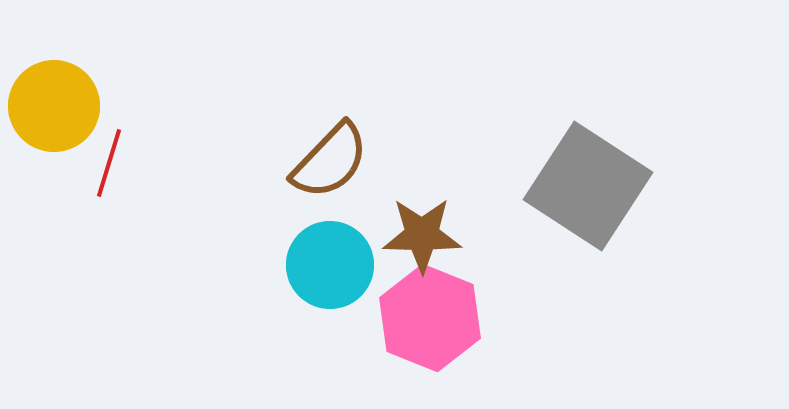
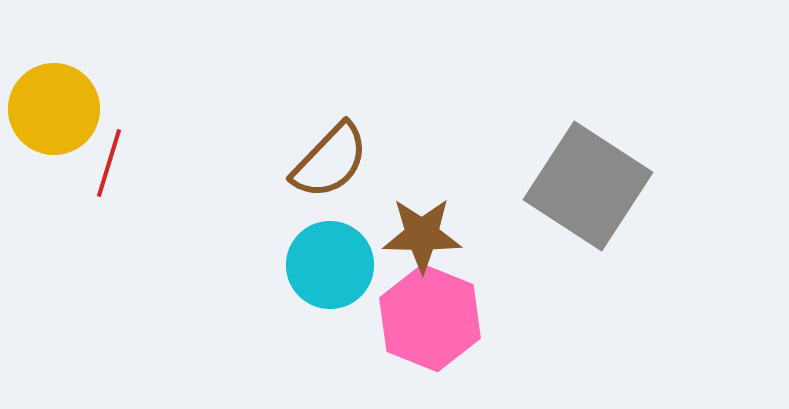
yellow circle: moved 3 px down
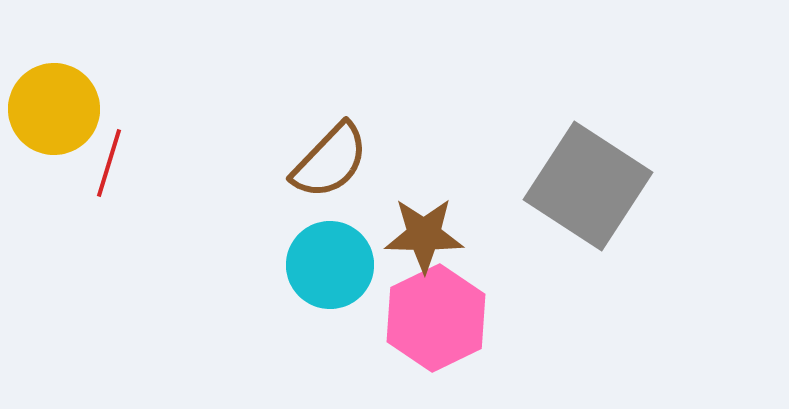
brown star: moved 2 px right
pink hexagon: moved 6 px right; rotated 12 degrees clockwise
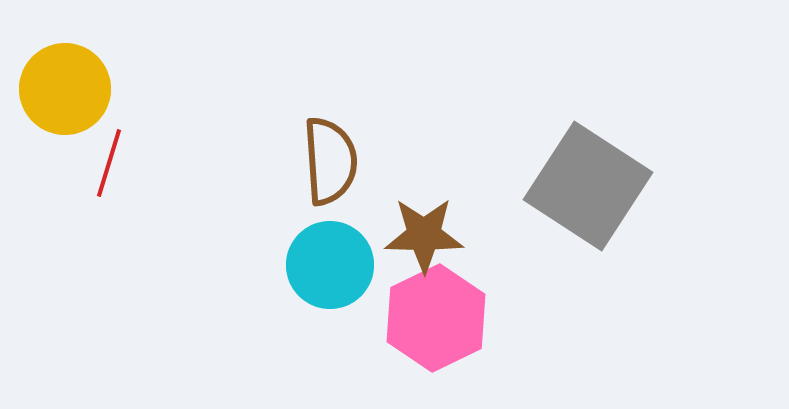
yellow circle: moved 11 px right, 20 px up
brown semicircle: rotated 48 degrees counterclockwise
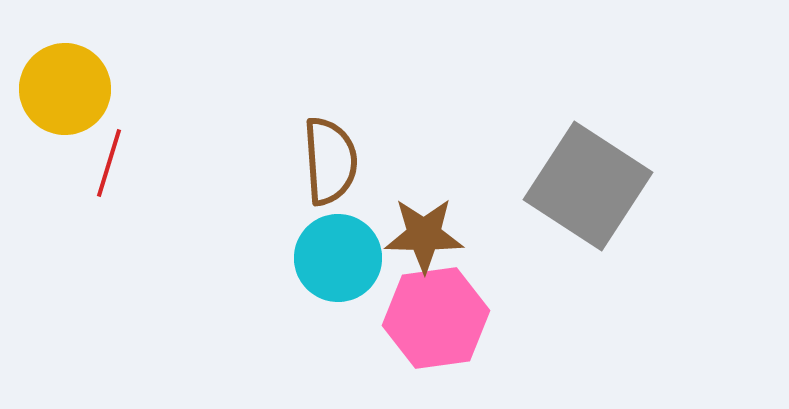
cyan circle: moved 8 px right, 7 px up
pink hexagon: rotated 18 degrees clockwise
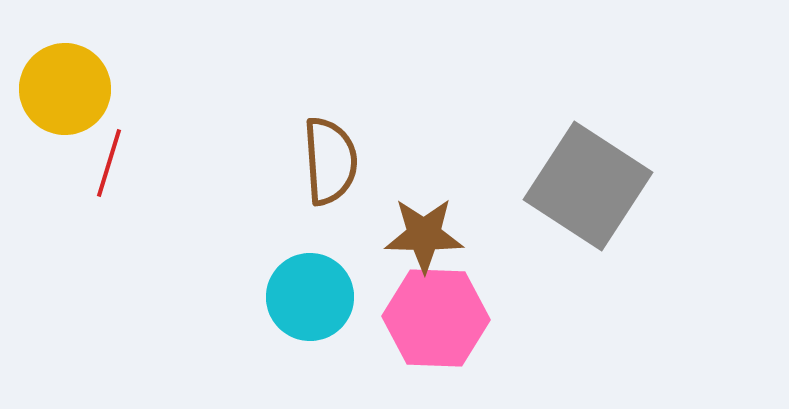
cyan circle: moved 28 px left, 39 px down
pink hexagon: rotated 10 degrees clockwise
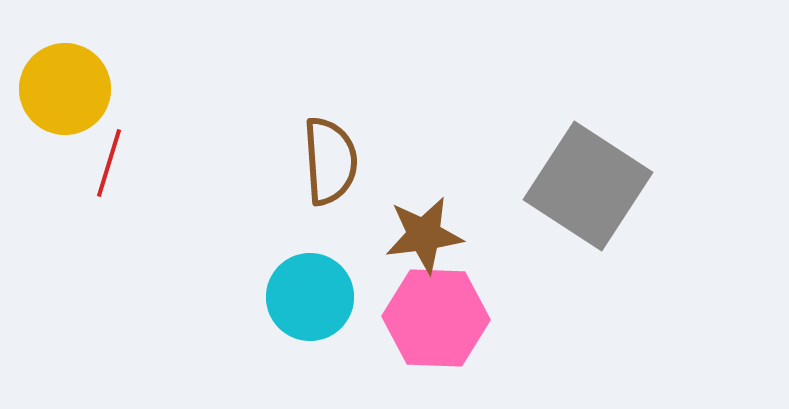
brown star: rotated 8 degrees counterclockwise
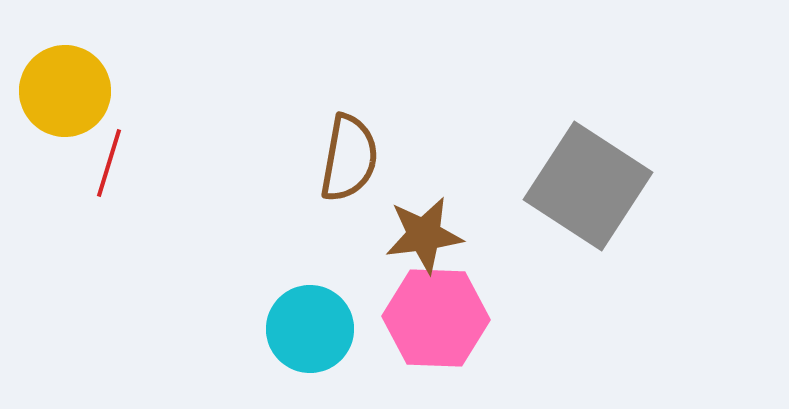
yellow circle: moved 2 px down
brown semicircle: moved 19 px right, 3 px up; rotated 14 degrees clockwise
cyan circle: moved 32 px down
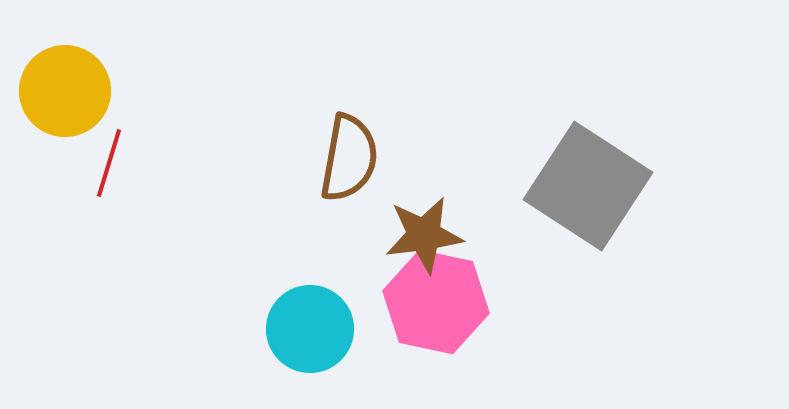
pink hexagon: moved 16 px up; rotated 10 degrees clockwise
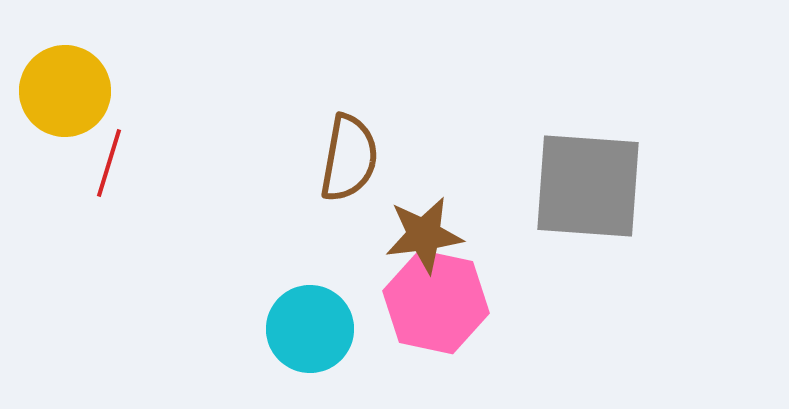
gray square: rotated 29 degrees counterclockwise
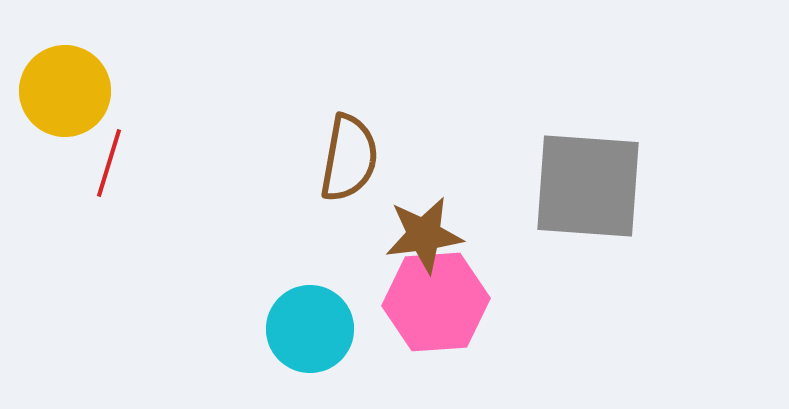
pink hexagon: rotated 16 degrees counterclockwise
